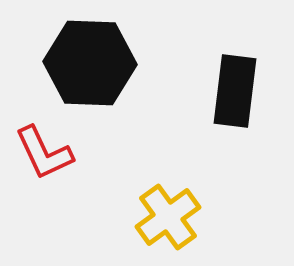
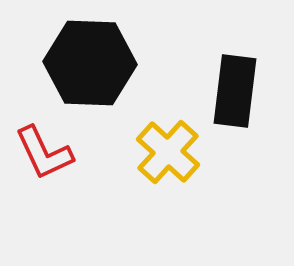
yellow cross: moved 65 px up; rotated 12 degrees counterclockwise
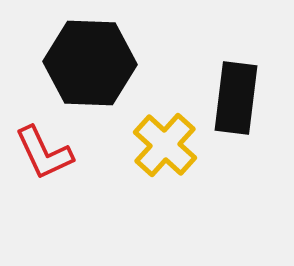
black rectangle: moved 1 px right, 7 px down
yellow cross: moved 3 px left, 7 px up
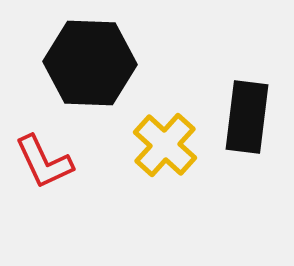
black rectangle: moved 11 px right, 19 px down
red L-shape: moved 9 px down
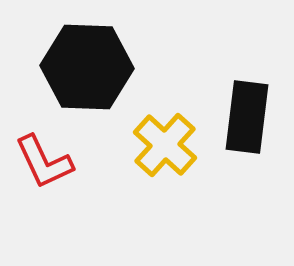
black hexagon: moved 3 px left, 4 px down
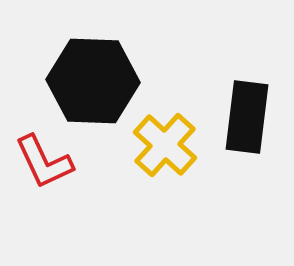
black hexagon: moved 6 px right, 14 px down
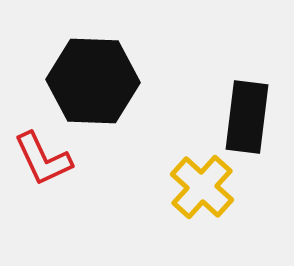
yellow cross: moved 37 px right, 42 px down
red L-shape: moved 1 px left, 3 px up
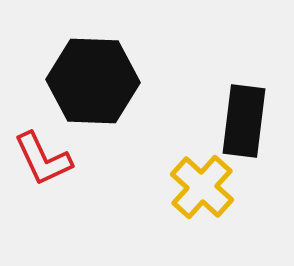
black rectangle: moved 3 px left, 4 px down
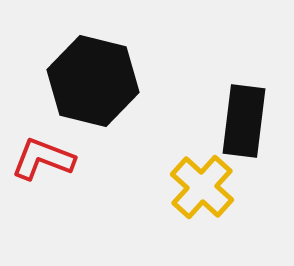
black hexagon: rotated 12 degrees clockwise
red L-shape: rotated 136 degrees clockwise
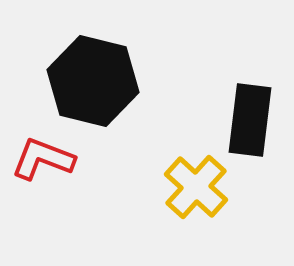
black rectangle: moved 6 px right, 1 px up
yellow cross: moved 6 px left
